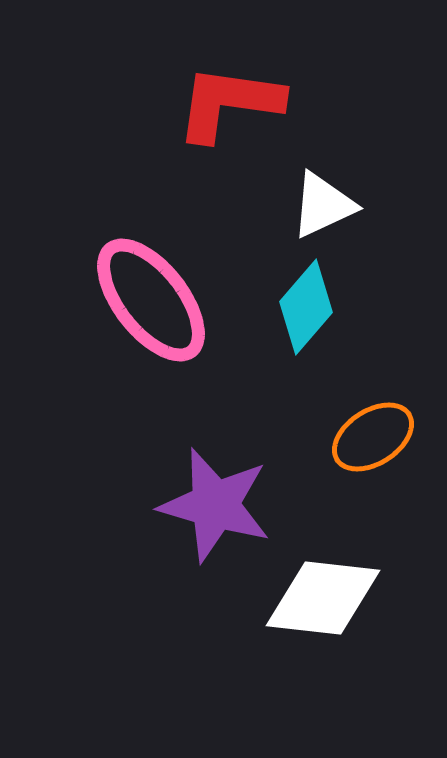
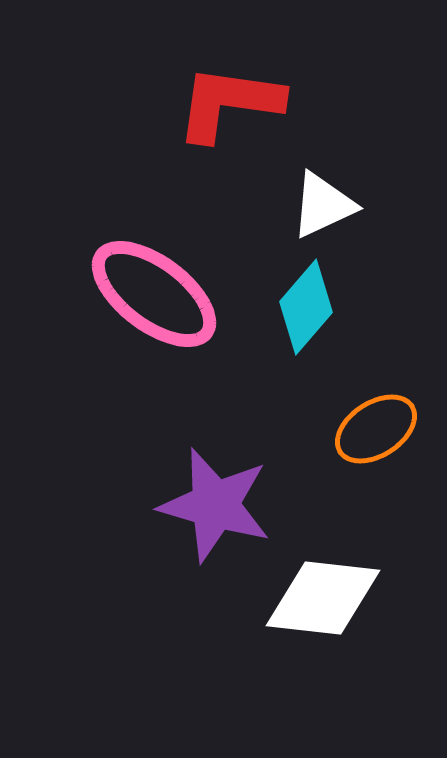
pink ellipse: moved 3 px right, 6 px up; rotated 15 degrees counterclockwise
orange ellipse: moved 3 px right, 8 px up
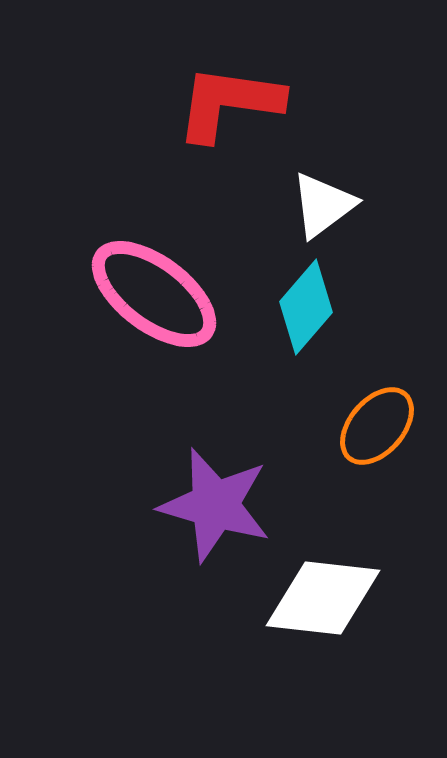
white triangle: rotated 12 degrees counterclockwise
orange ellipse: moved 1 px right, 3 px up; rotated 16 degrees counterclockwise
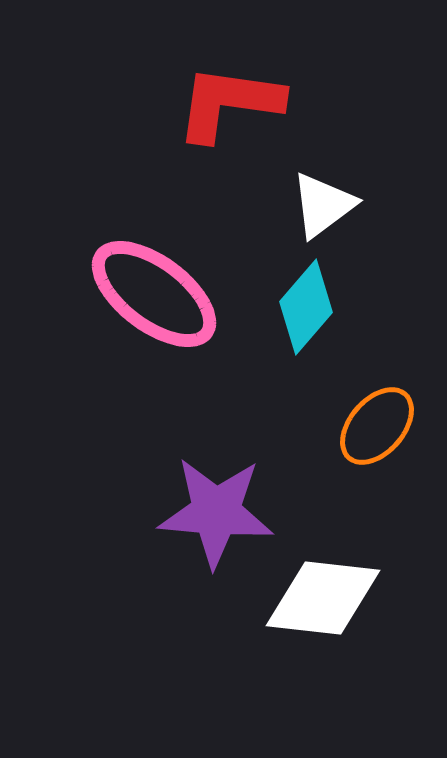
purple star: moved 1 px right, 7 px down; rotated 11 degrees counterclockwise
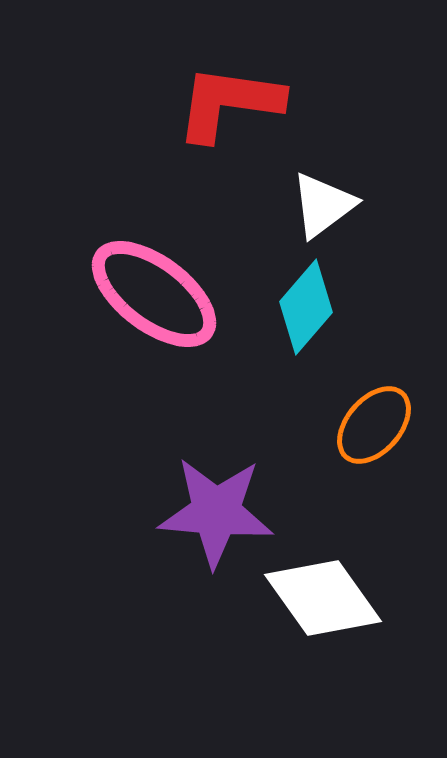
orange ellipse: moved 3 px left, 1 px up
white diamond: rotated 48 degrees clockwise
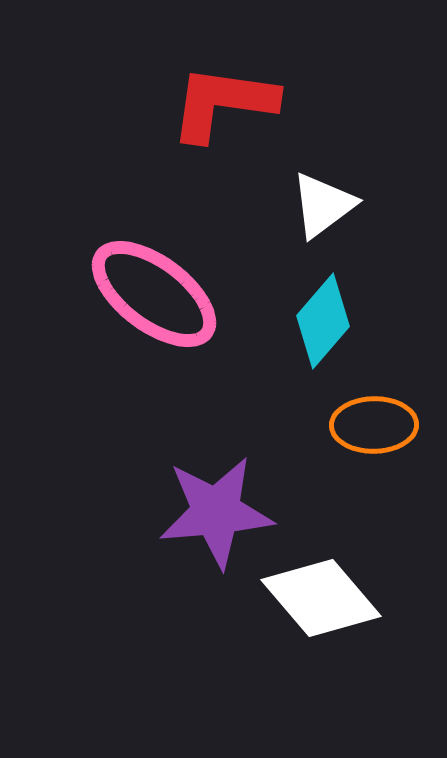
red L-shape: moved 6 px left
cyan diamond: moved 17 px right, 14 px down
orange ellipse: rotated 48 degrees clockwise
purple star: rotated 10 degrees counterclockwise
white diamond: moved 2 px left; rotated 5 degrees counterclockwise
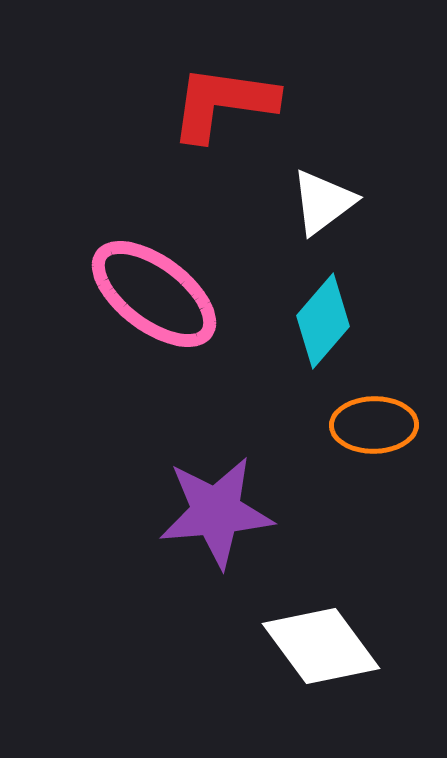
white triangle: moved 3 px up
white diamond: moved 48 px down; rotated 4 degrees clockwise
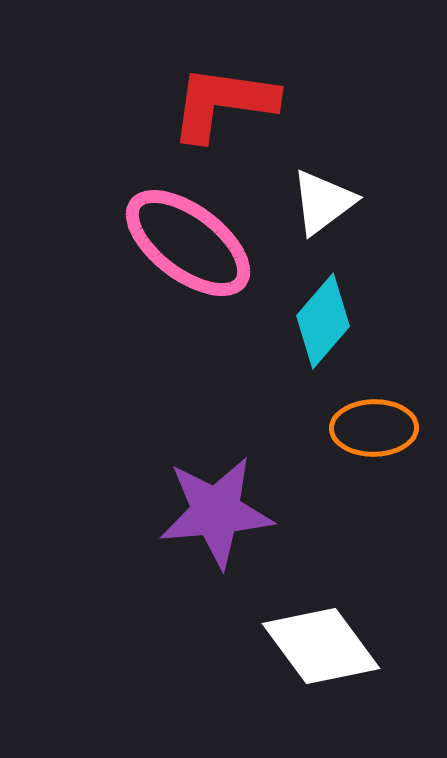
pink ellipse: moved 34 px right, 51 px up
orange ellipse: moved 3 px down
